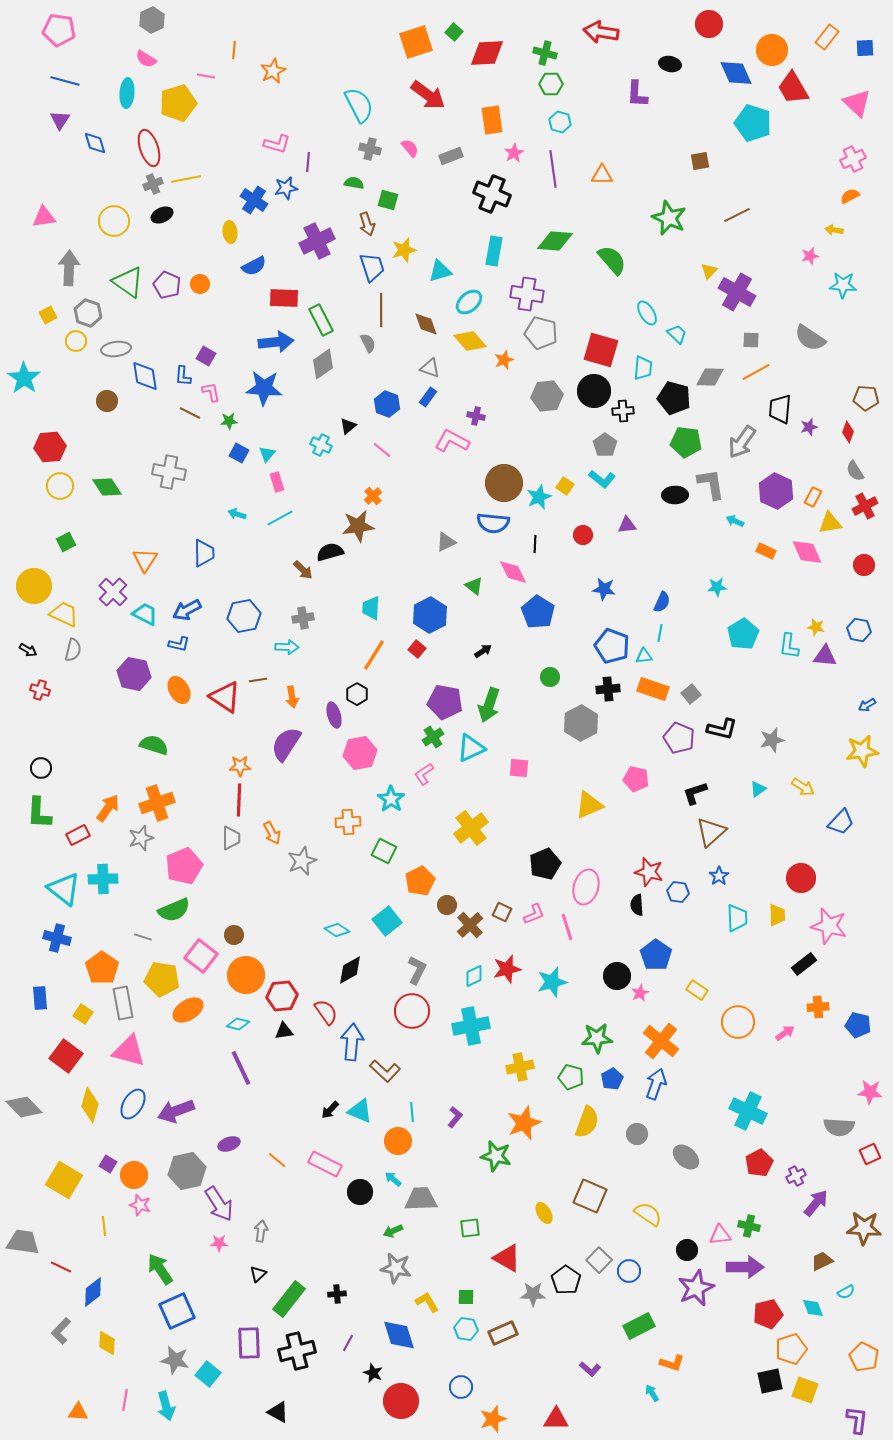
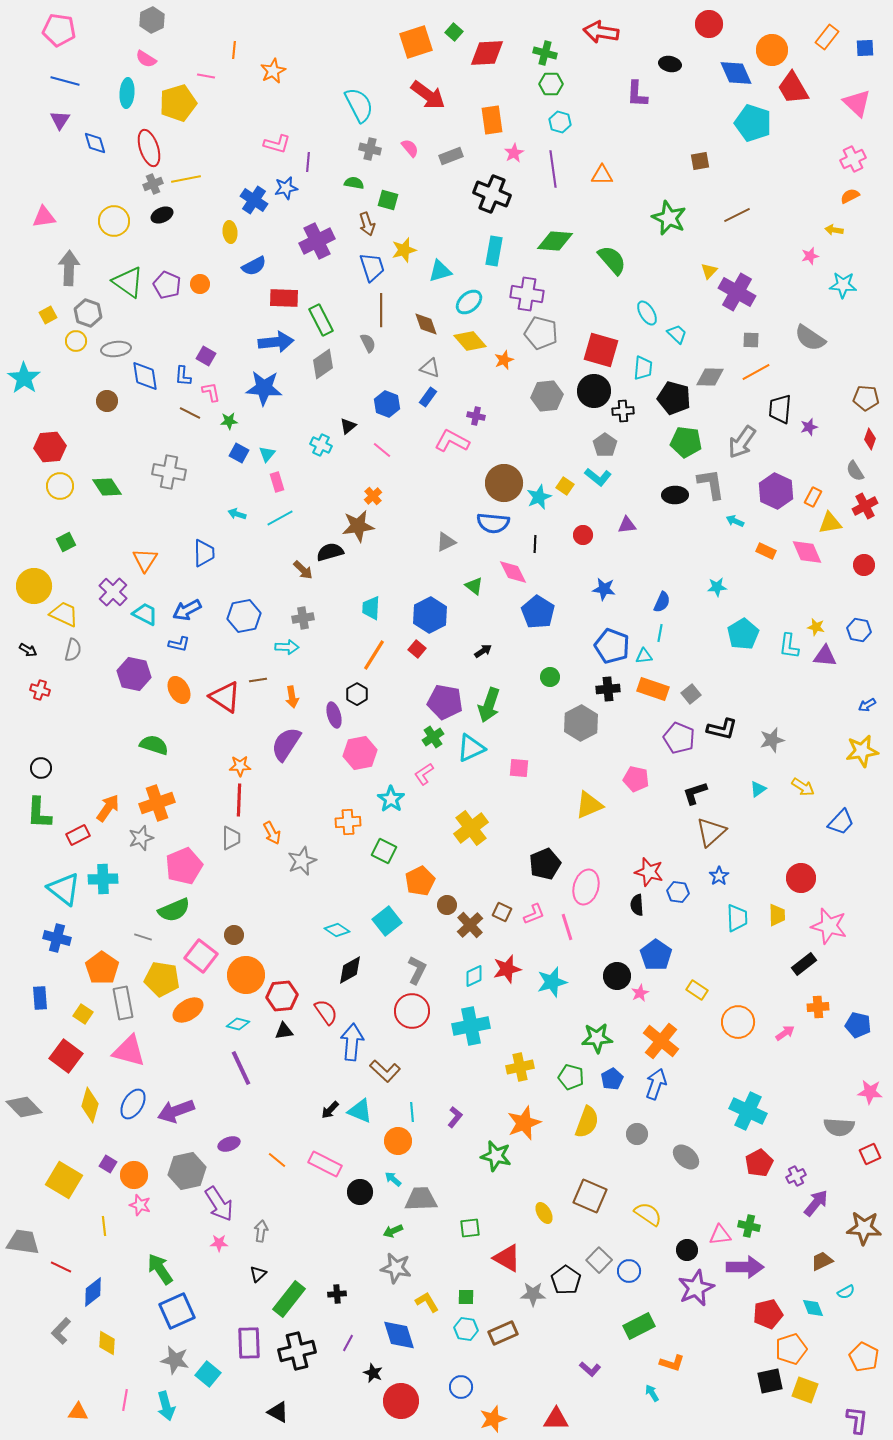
red diamond at (848, 432): moved 22 px right, 7 px down
cyan L-shape at (602, 479): moved 4 px left, 2 px up
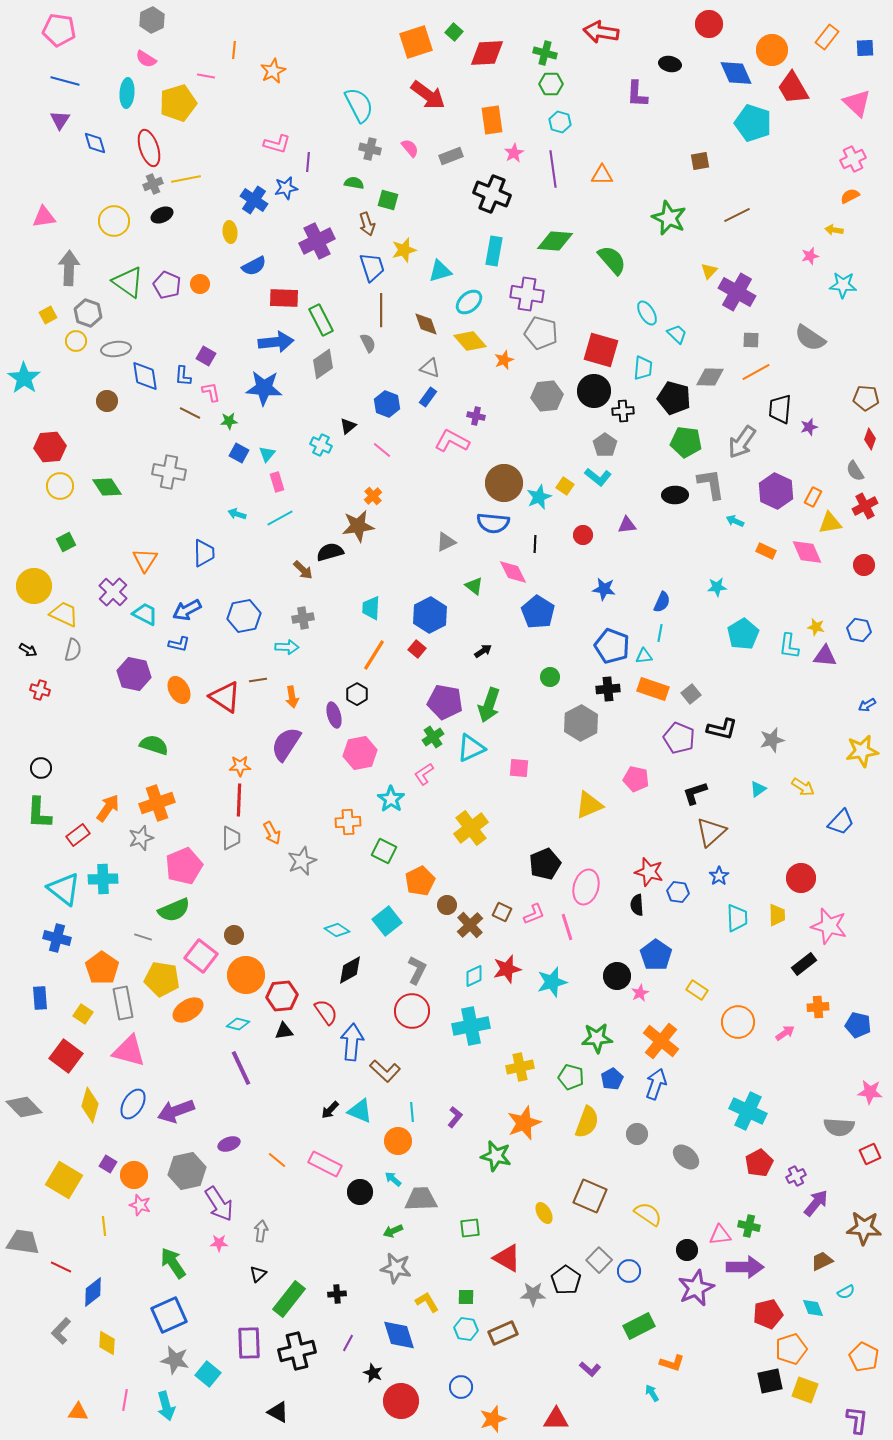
red rectangle at (78, 835): rotated 10 degrees counterclockwise
green arrow at (160, 1269): moved 13 px right, 6 px up
blue square at (177, 1311): moved 8 px left, 4 px down
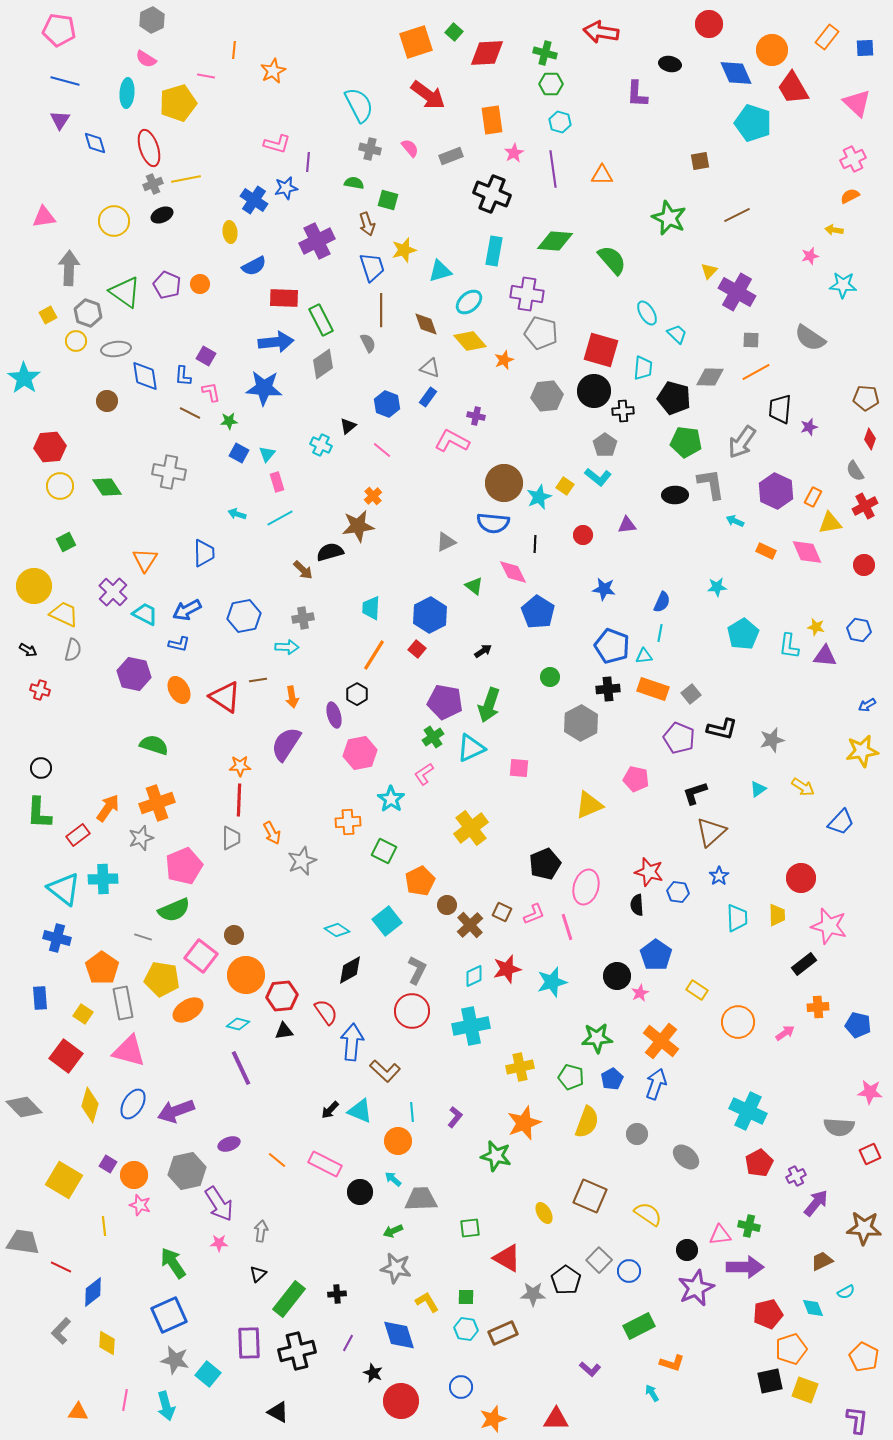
green triangle at (128, 282): moved 3 px left, 10 px down
